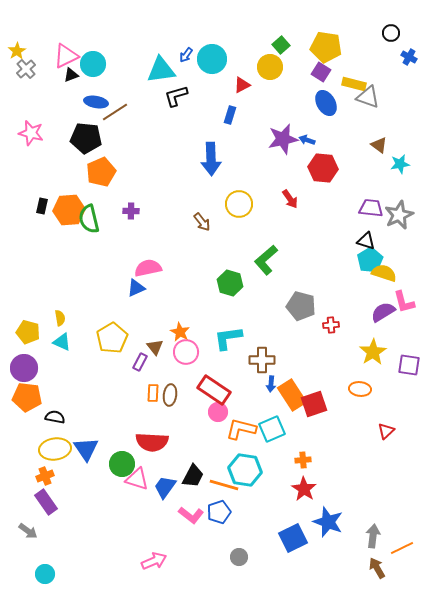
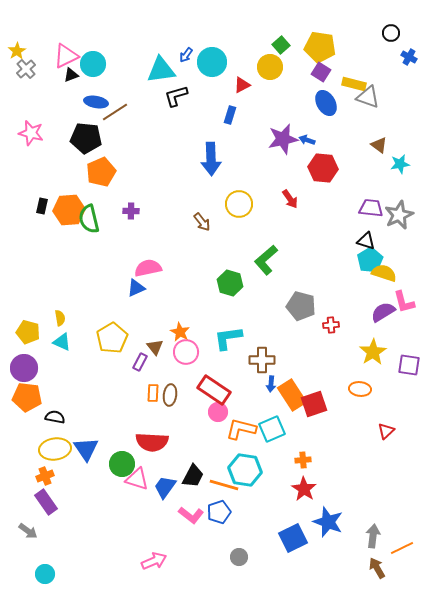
yellow pentagon at (326, 47): moved 6 px left
cyan circle at (212, 59): moved 3 px down
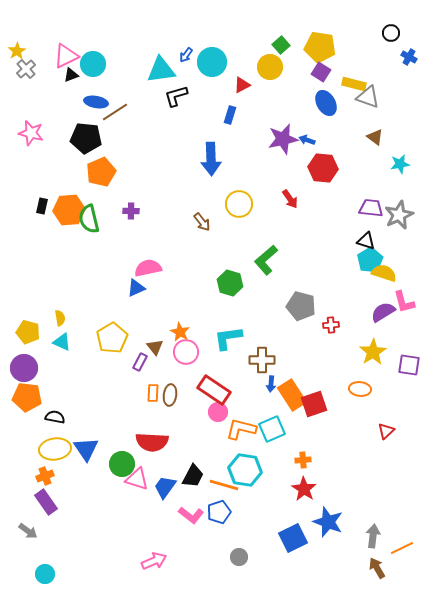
brown triangle at (379, 145): moved 4 px left, 8 px up
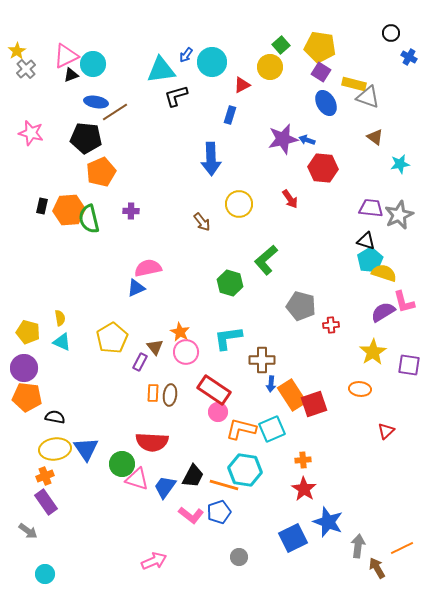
gray arrow at (373, 536): moved 15 px left, 10 px down
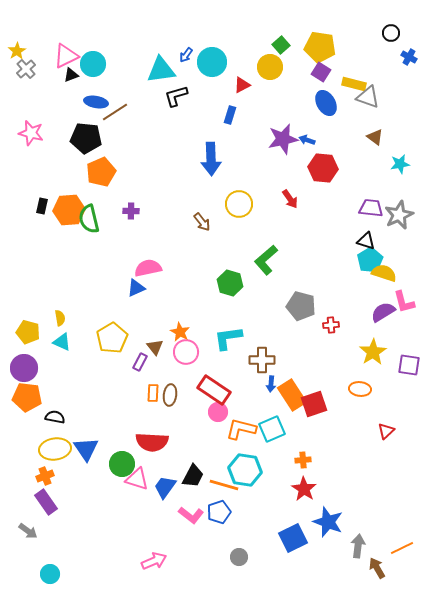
cyan circle at (45, 574): moved 5 px right
